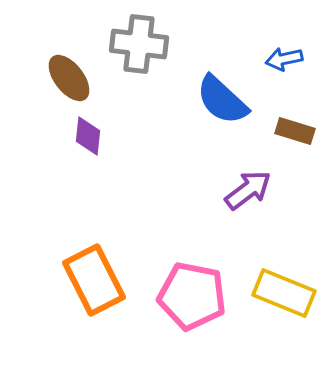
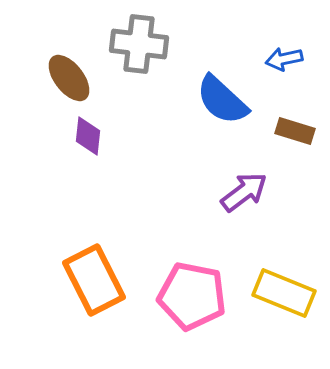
purple arrow: moved 4 px left, 2 px down
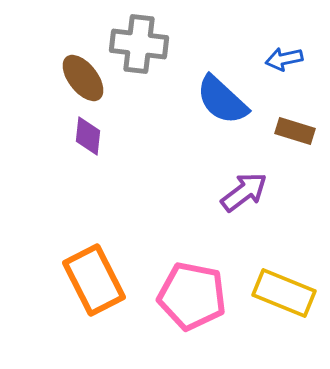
brown ellipse: moved 14 px right
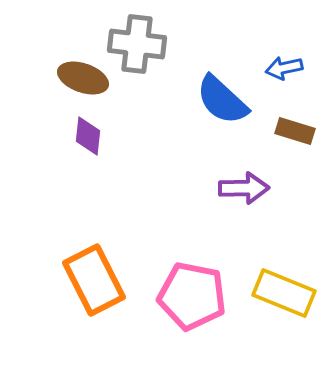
gray cross: moved 2 px left
blue arrow: moved 9 px down
brown ellipse: rotated 33 degrees counterclockwise
purple arrow: moved 4 px up; rotated 36 degrees clockwise
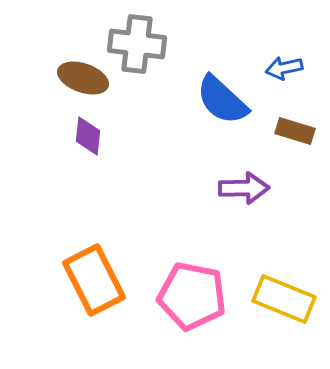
yellow rectangle: moved 6 px down
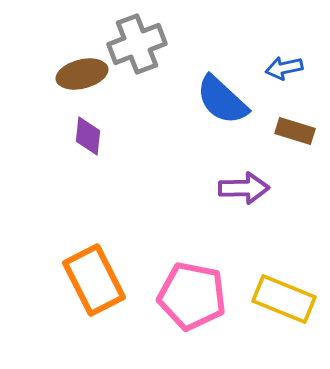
gray cross: rotated 28 degrees counterclockwise
brown ellipse: moved 1 px left, 4 px up; rotated 33 degrees counterclockwise
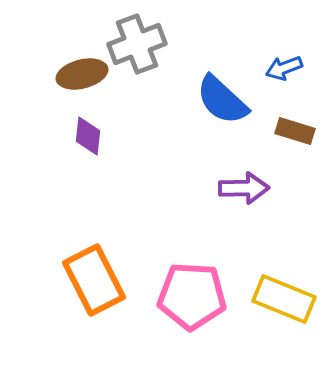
blue arrow: rotated 9 degrees counterclockwise
pink pentagon: rotated 8 degrees counterclockwise
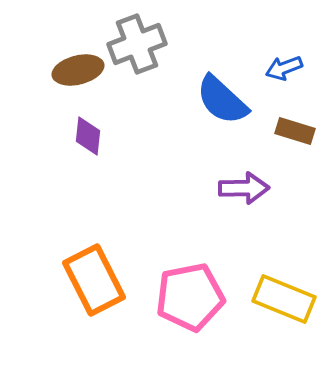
brown ellipse: moved 4 px left, 4 px up
pink pentagon: moved 2 px left, 1 px down; rotated 14 degrees counterclockwise
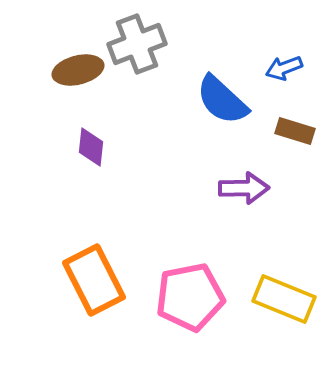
purple diamond: moved 3 px right, 11 px down
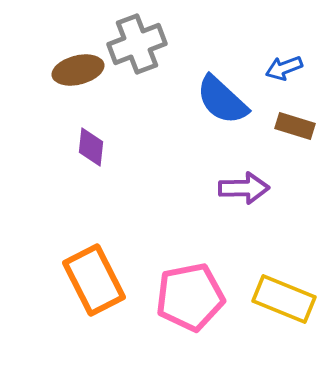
brown rectangle: moved 5 px up
